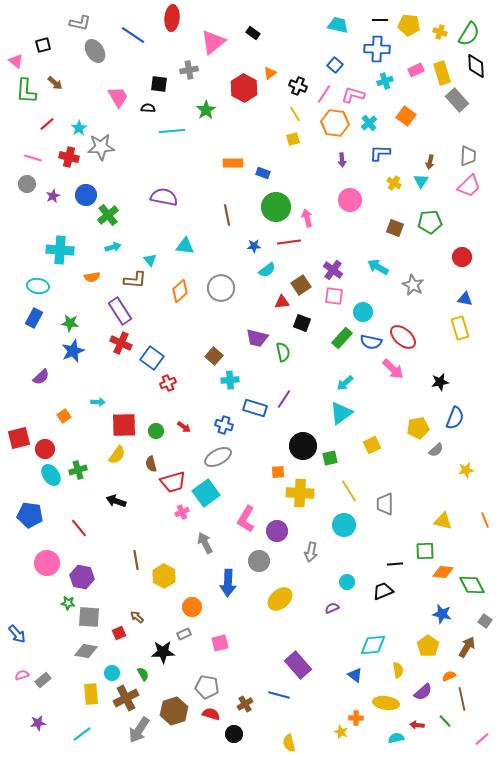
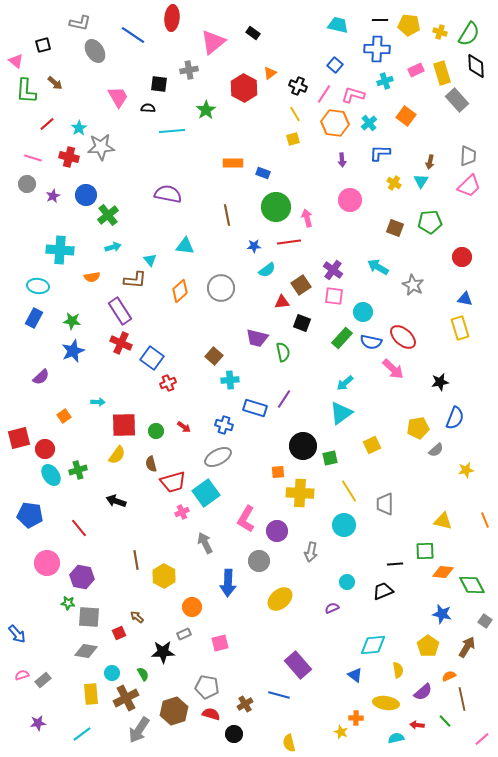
purple semicircle at (164, 197): moved 4 px right, 3 px up
green star at (70, 323): moved 2 px right, 2 px up
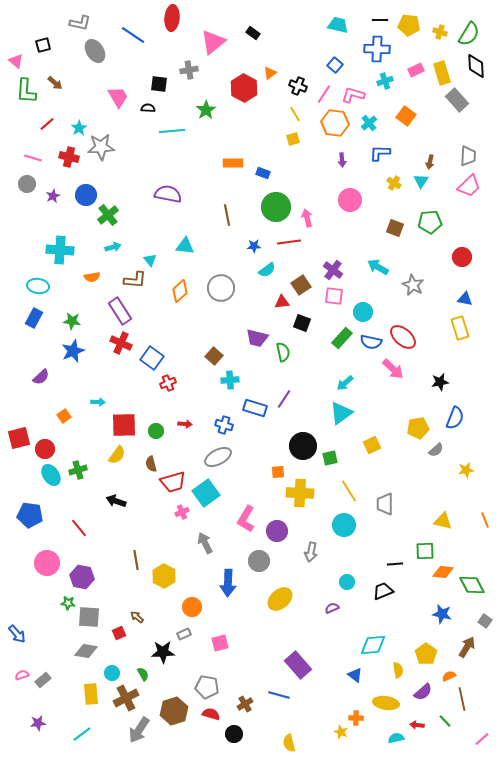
red arrow at (184, 427): moved 1 px right, 3 px up; rotated 32 degrees counterclockwise
yellow pentagon at (428, 646): moved 2 px left, 8 px down
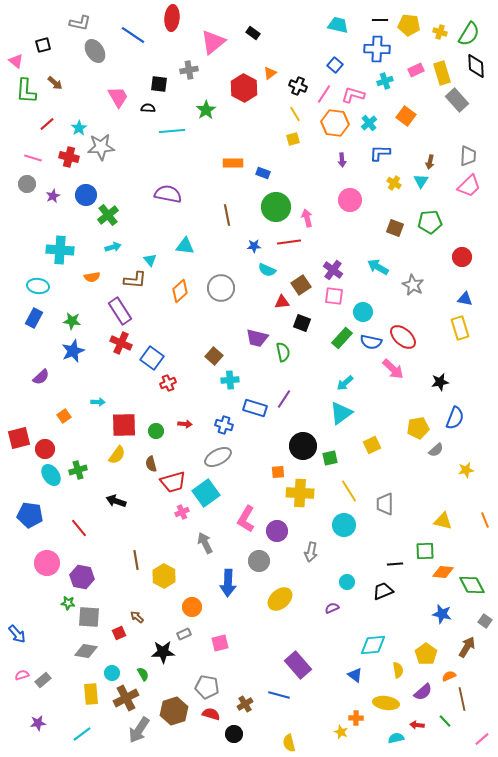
cyan semicircle at (267, 270): rotated 60 degrees clockwise
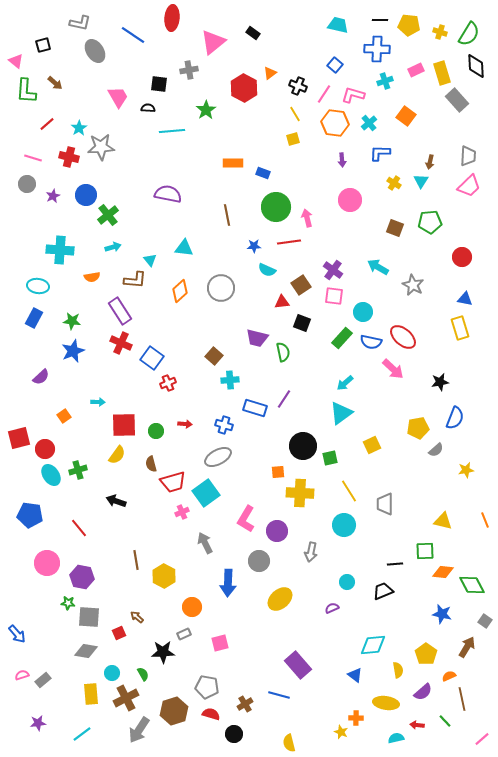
cyan triangle at (185, 246): moved 1 px left, 2 px down
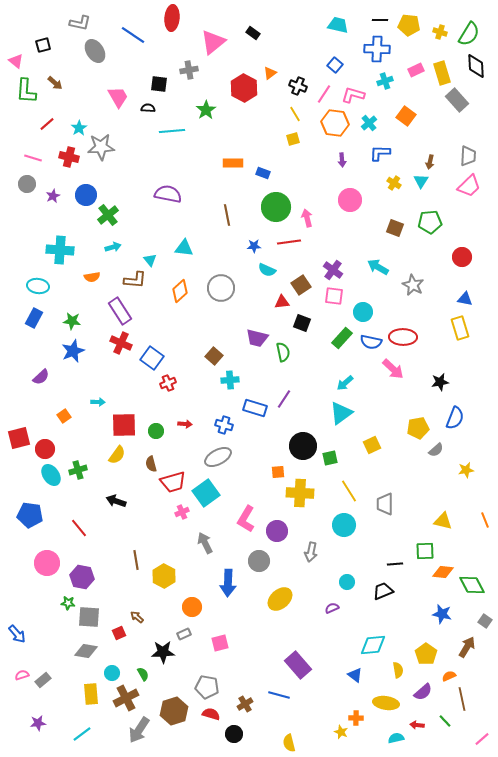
red ellipse at (403, 337): rotated 40 degrees counterclockwise
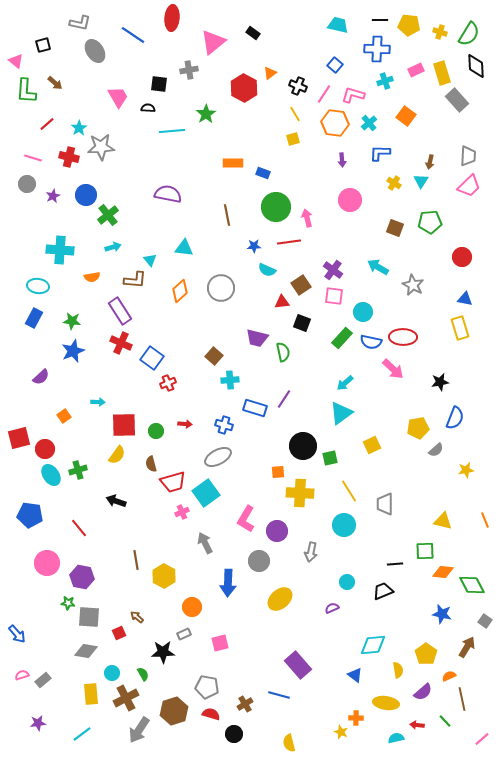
green star at (206, 110): moved 4 px down
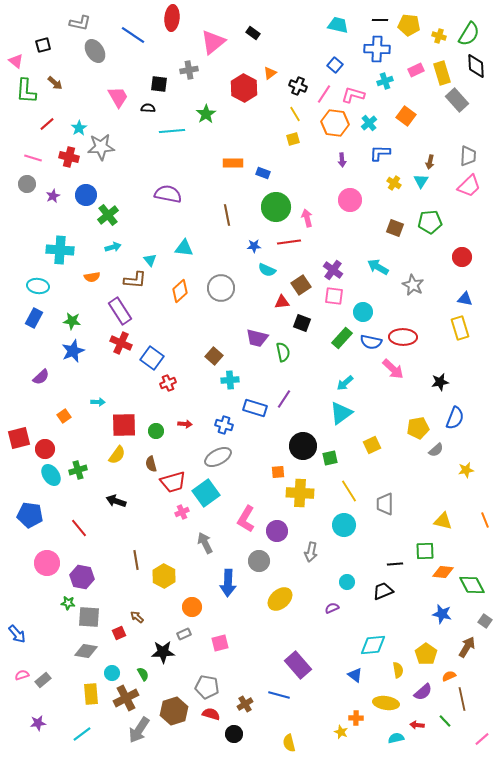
yellow cross at (440, 32): moved 1 px left, 4 px down
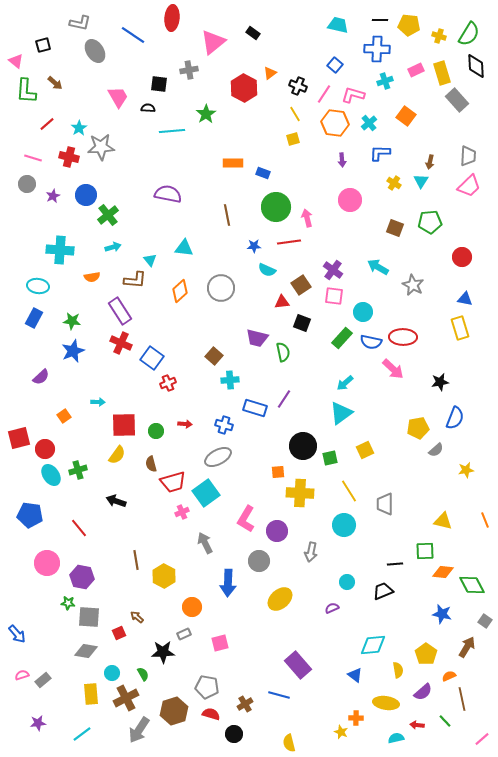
yellow square at (372, 445): moved 7 px left, 5 px down
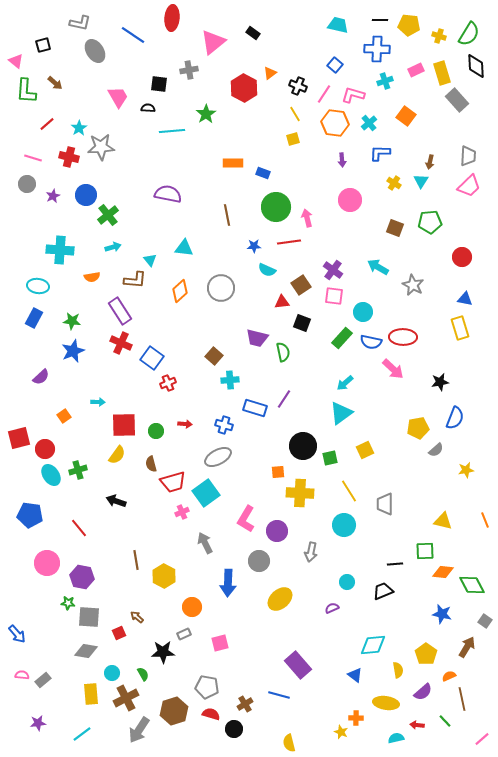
pink semicircle at (22, 675): rotated 24 degrees clockwise
black circle at (234, 734): moved 5 px up
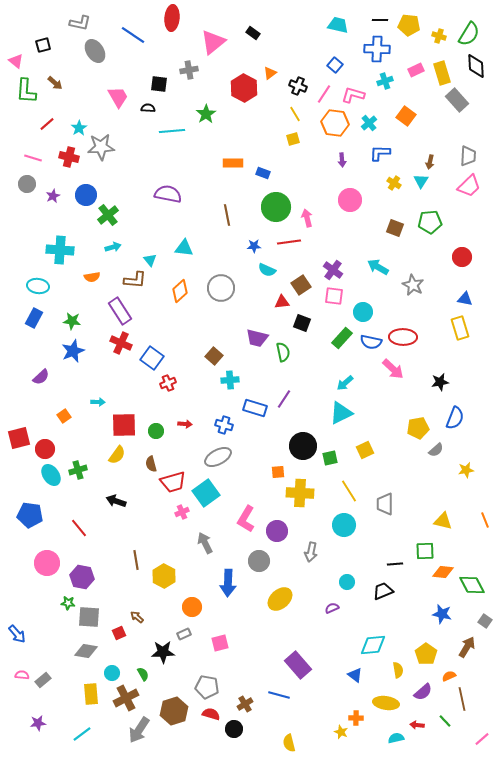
cyan triangle at (341, 413): rotated 10 degrees clockwise
